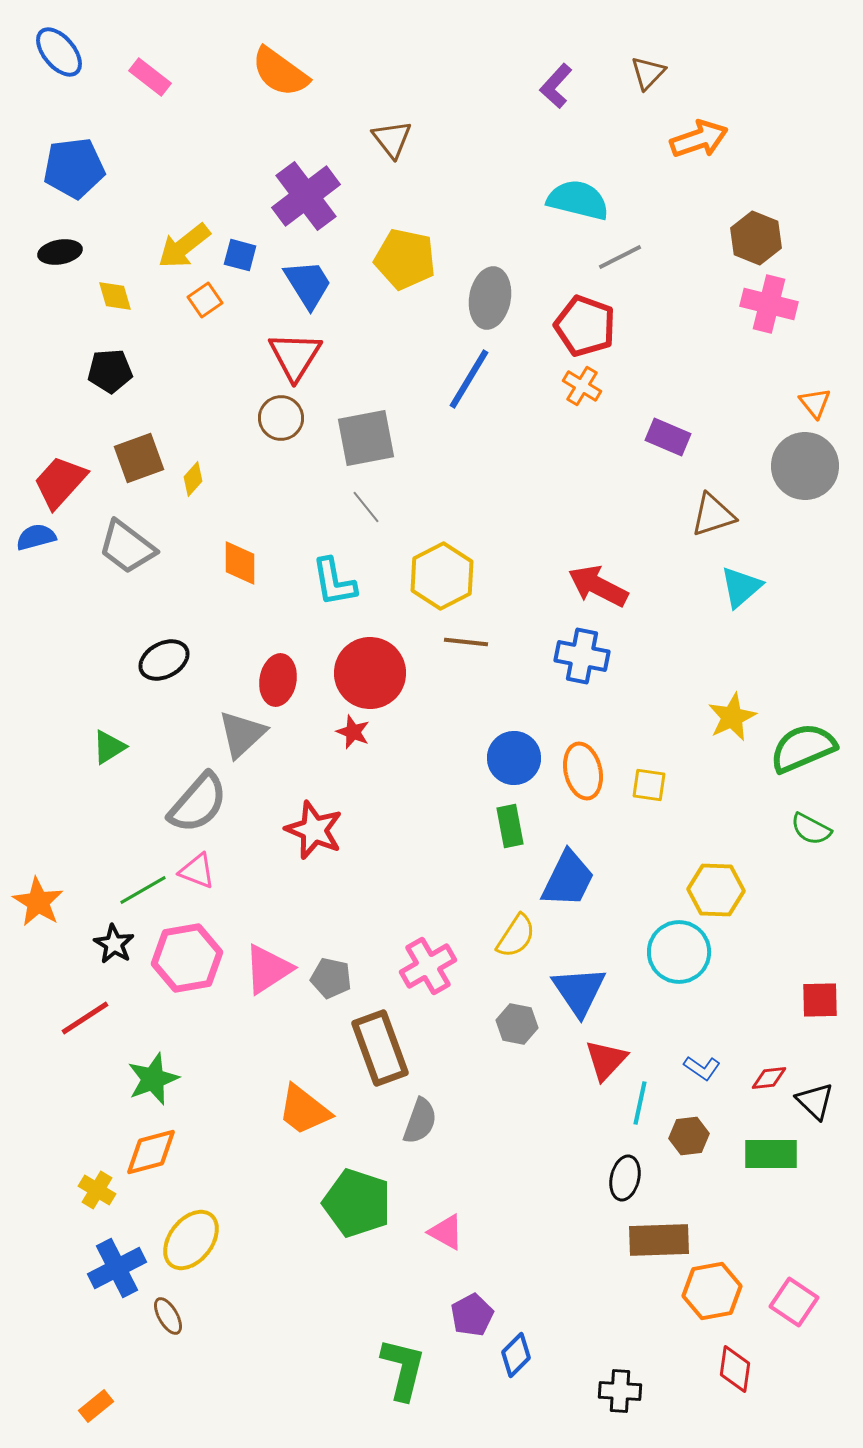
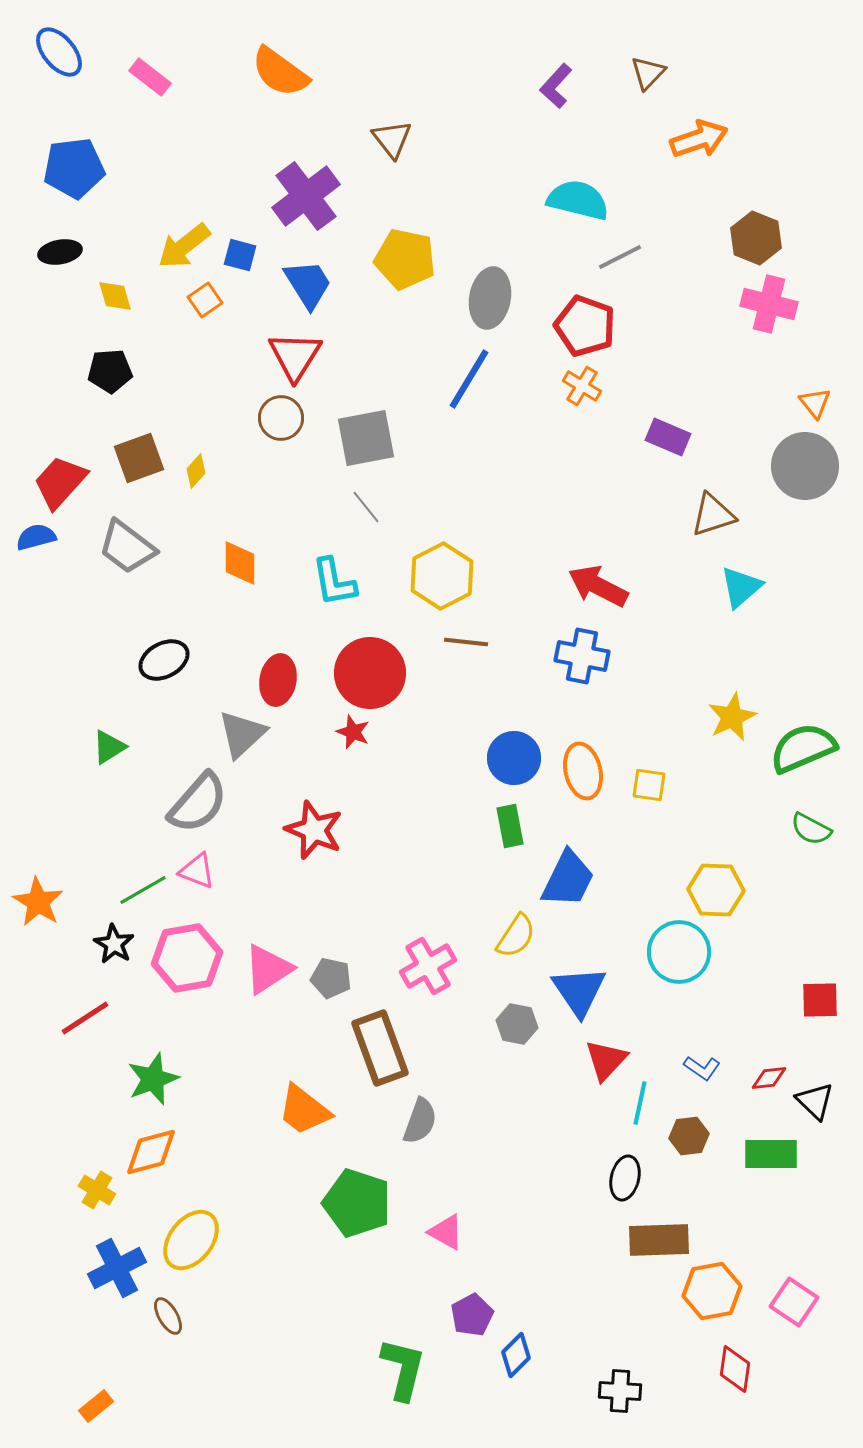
yellow diamond at (193, 479): moved 3 px right, 8 px up
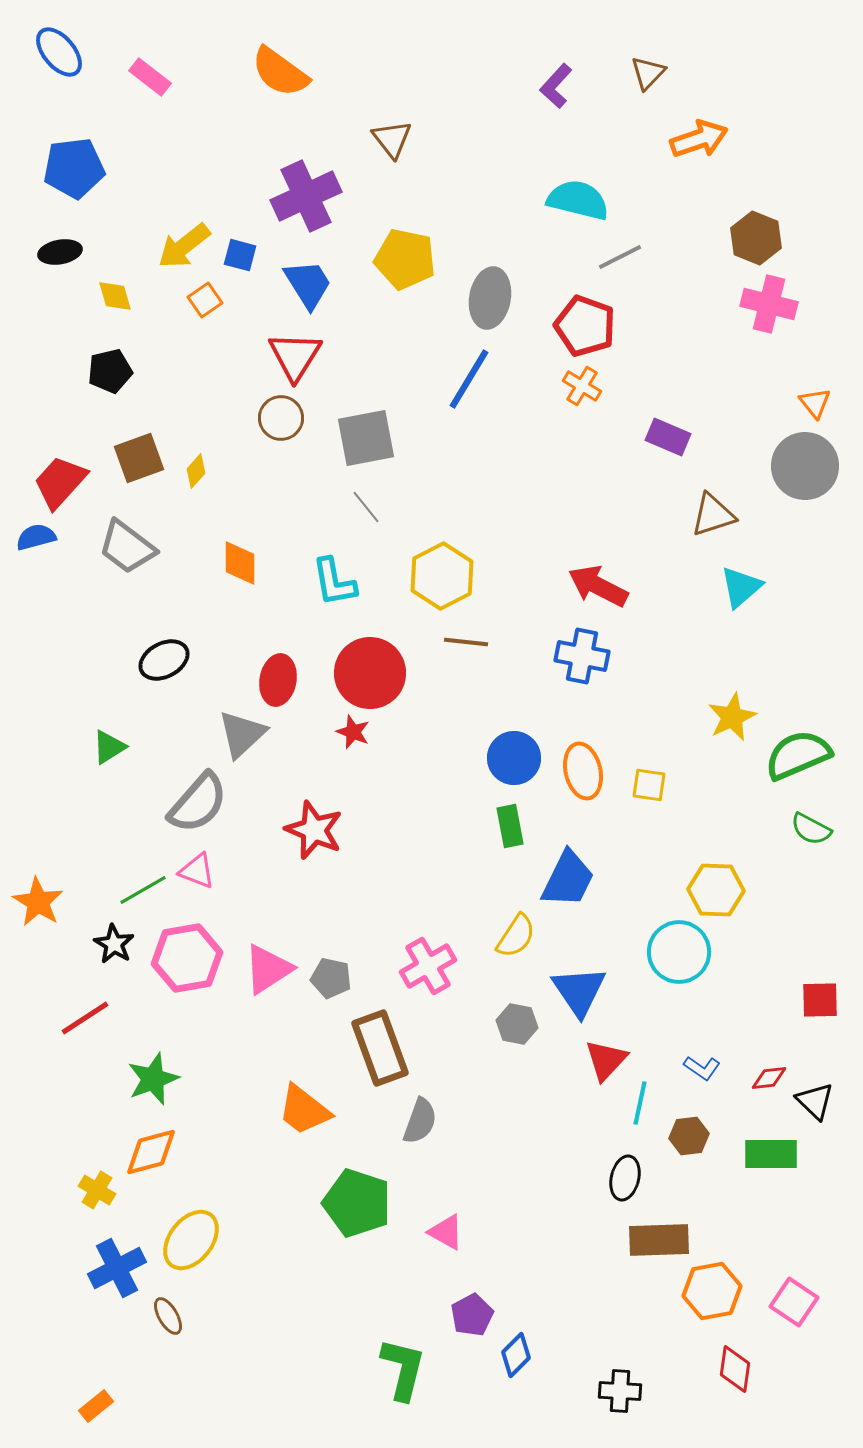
purple cross at (306, 196): rotated 12 degrees clockwise
black pentagon at (110, 371): rotated 9 degrees counterclockwise
green semicircle at (803, 748): moved 5 px left, 7 px down
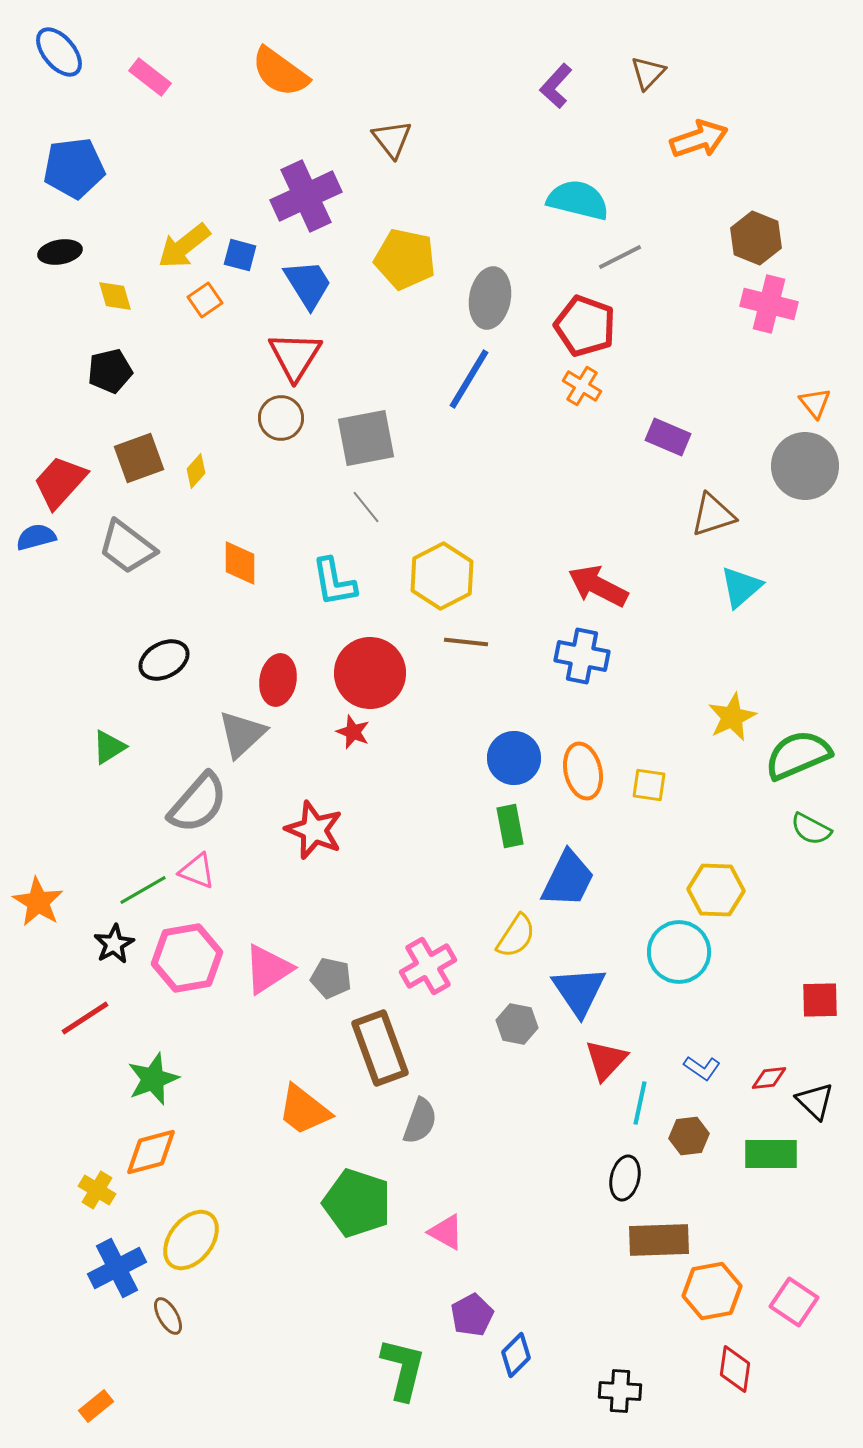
black star at (114, 944): rotated 12 degrees clockwise
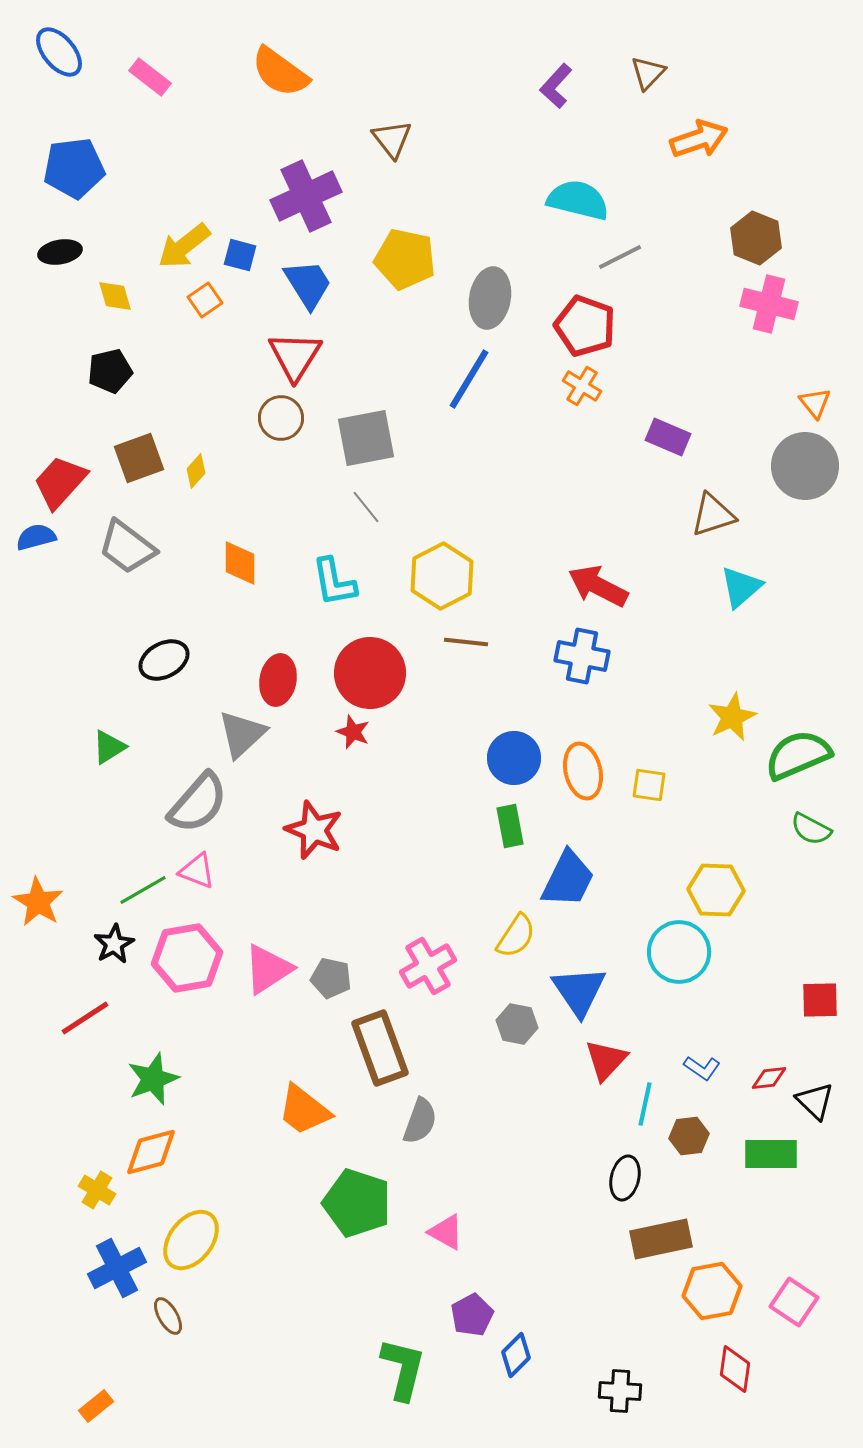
cyan line at (640, 1103): moved 5 px right, 1 px down
brown rectangle at (659, 1240): moved 2 px right, 1 px up; rotated 10 degrees counterclockwise
